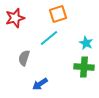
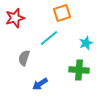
orange square: moved 4 px right, 1 px up
cyan star: rotated 24 degrees clockwise
green cross: moved 5 px left, 3 px down
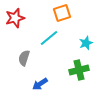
green cross: rotated 18 degrees counterclockwise
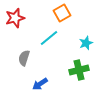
orange square: rotated 12 degrees counterclockwise
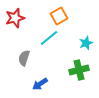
orange square: moved 3 px left, 3 px down
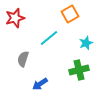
orange square: moved 11 px right, 2 px up
gray semicircle: moved 1 px left, 1 px down
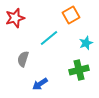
orange square: moved 1 px right, 1 px down
